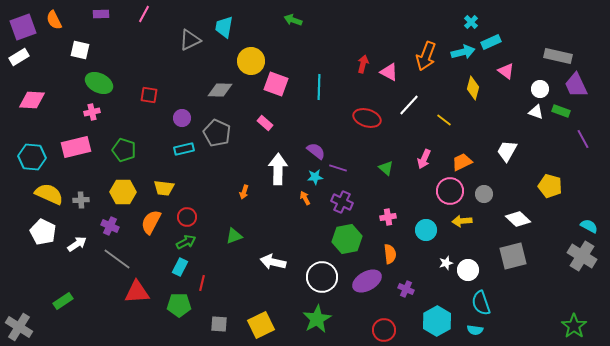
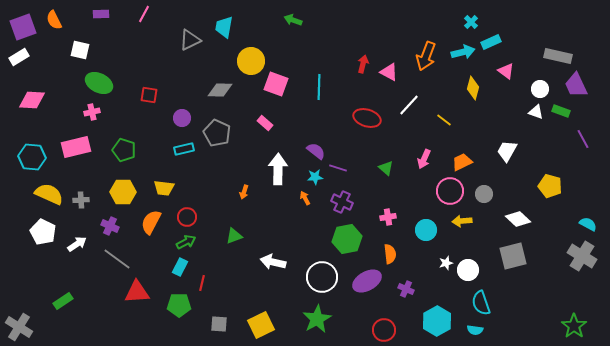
cyan semicircle at (589, 226): moved 1 px left, 2 px up
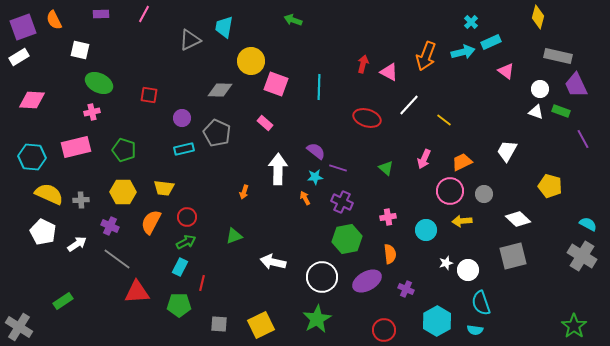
yellow diamond at (473, 88): moved 65 px right, 71 px up
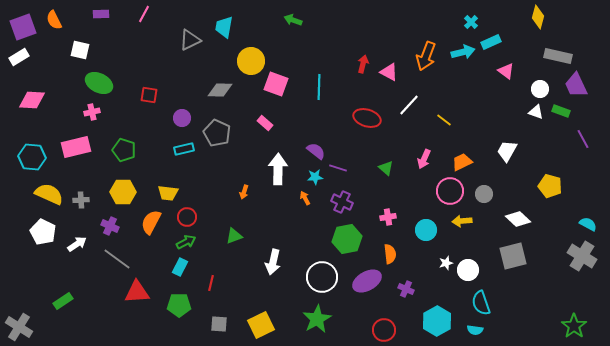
yellow trapezoid at (164, 188): moved 4 px right, 5 px down
white arrow at (273, 262): rotated 90 degrees counterclockwise
red line at (202, 283): moved 9 px right
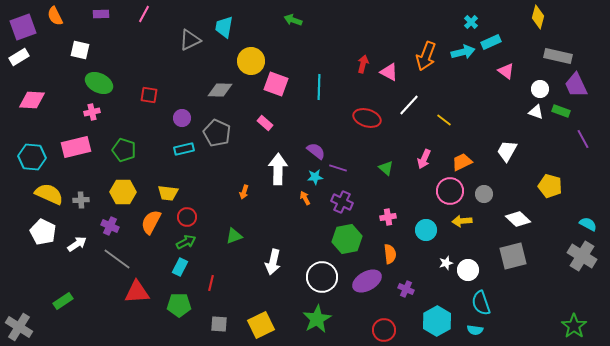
orange semicircle at (54, 20): moved 1 px right, 4 px up
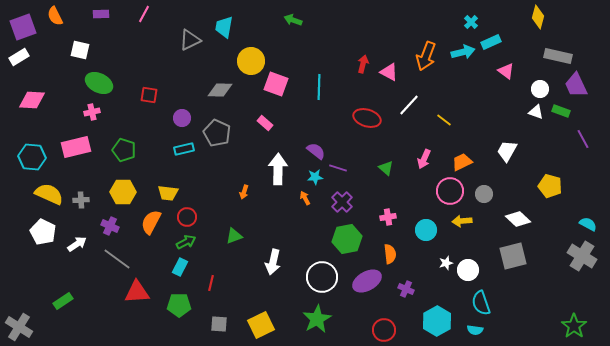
purple cross at (342, 202): rotated 20 degrees clockwise
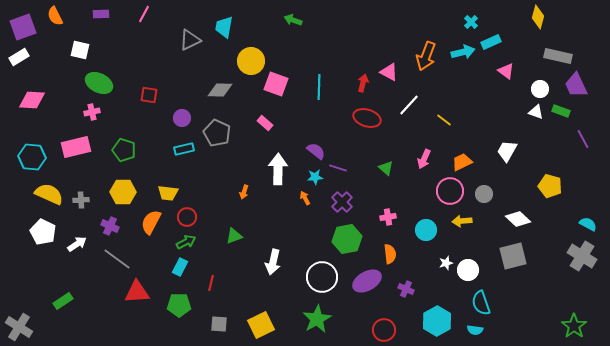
red arrow at (363, 64): moved 19 px down
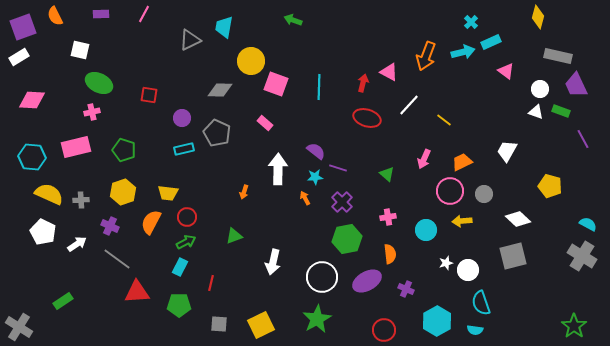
green triangle at (386, 168): moved 1 px right, 6 px down
yellow hexagon at (123, 192): rotated 20 degrees counterclockwise
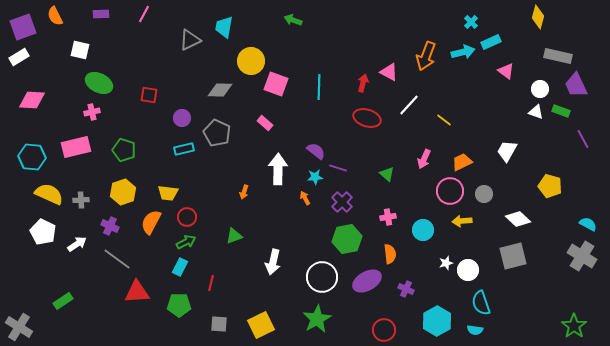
cyan circle at (426, 230): moved 3 px left
